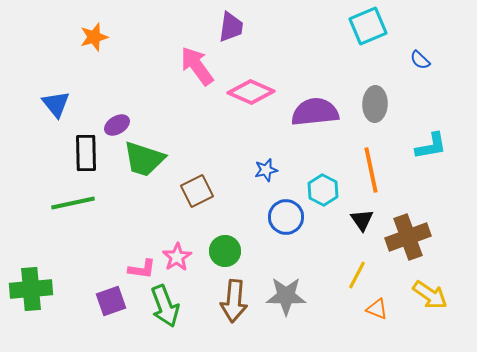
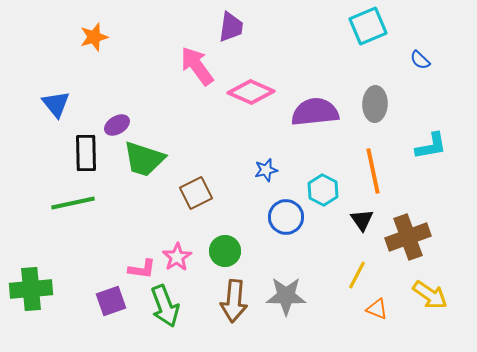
orange line: moved 2 px right, 1 px down
brown square: moved 1 px left, 2 px down
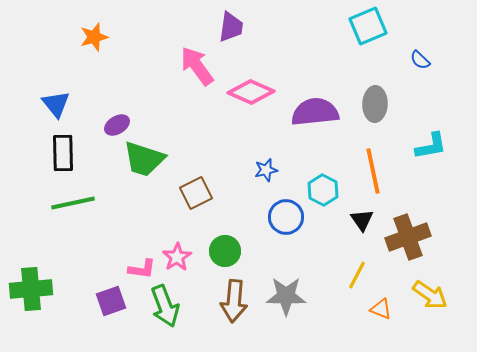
black rectangle: moved 23 px left
orange triangle: moved 4 px right
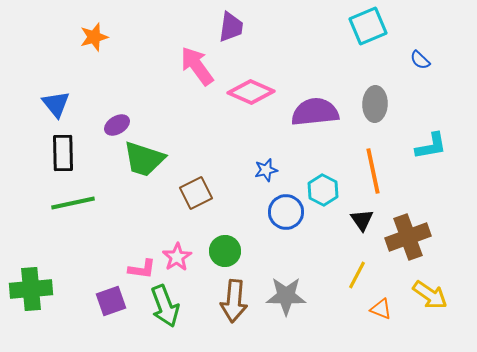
blue circle: moved 5 px up
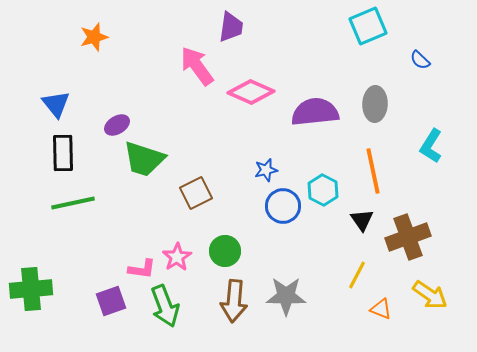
cyan L-shape: rotated 132 degrees clockwise
blue circle: moved 3 px left, 6 px up
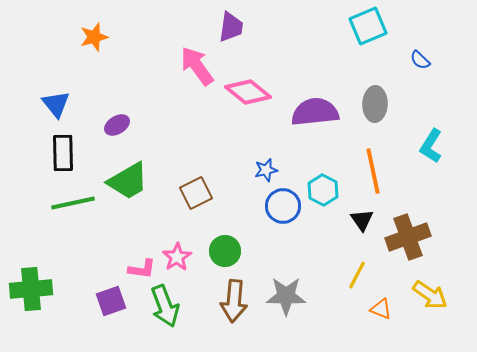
pink diamond: moved 3 px left; rotated 15 degrees clockwise
green trapezoid: moved 16 px left, 22 px down; rotated 48 degrees counterclockwise
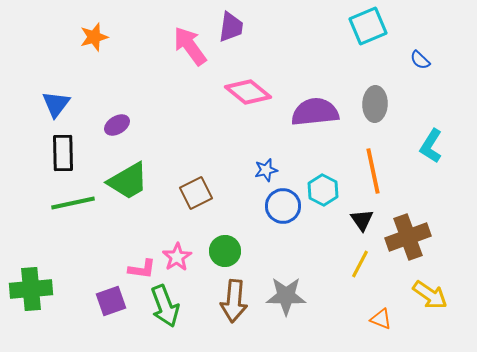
pink arrow: moved 7 px left, 20 px up
blue triangle: rotated 16 degrees clockwise
yellow line: moved 3 px right, 11 px up
orange triangle: moved 10 px down
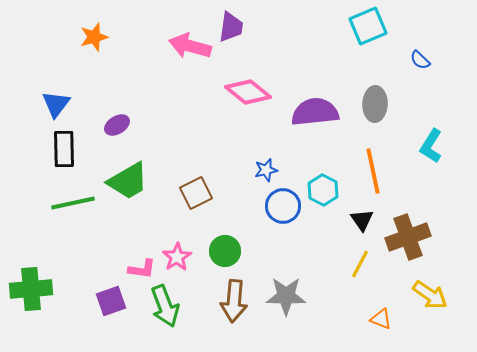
pink arrow: rotated 39 degrees counterclockwise
black rectangle: moved 1 px right, 4 px up
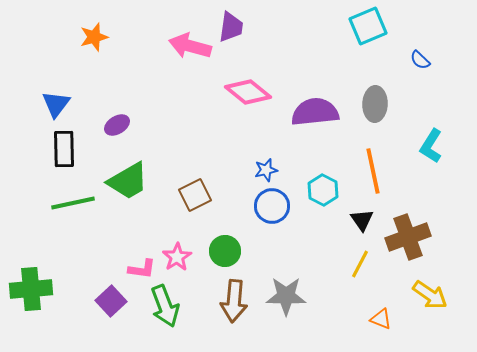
brown square: moved 1 px left, 2 px down
blue circle: moved 11 px left
purple square: rotated 24 degrees counterclockwise
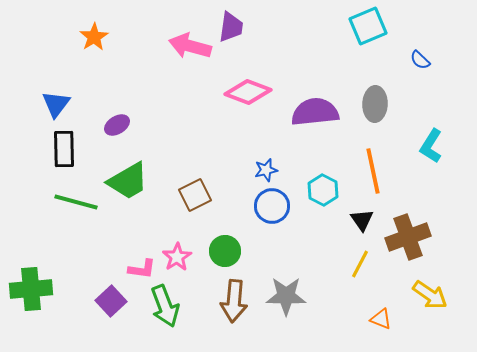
orange star: rotated 16 degrees counterclockwise
pink diamond: rotated 18 degrees counterclockwise
green line: moved 3 px right, 1 px up; rotated 27 degrees clockwise
